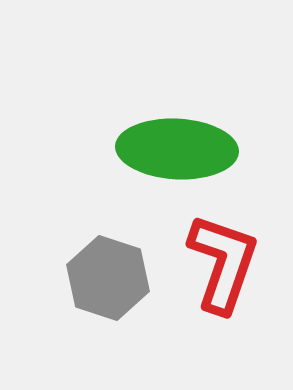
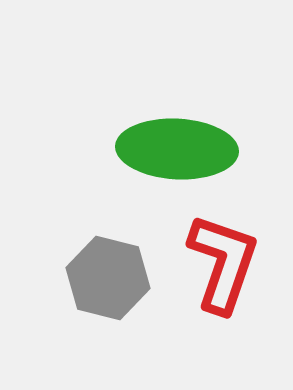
gray hexagon: rotated 4 degrees counterclockwise
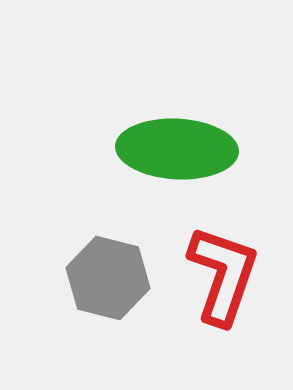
red L-shape: moved 12 px down
